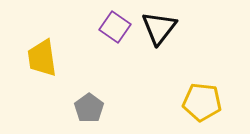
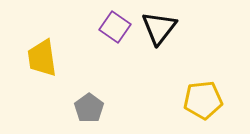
yellow pentagon: moved 1 px right, 2 px up; rotated 12 degrees counterclockwise
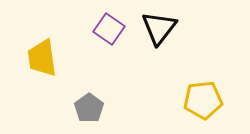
purple square: moved 6 px left, 2 px down
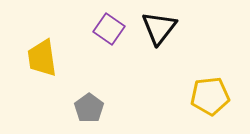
yellow pentagon: moved 7 px right, 4 px up
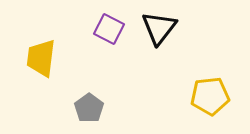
purple square: rotated 8 degrees counterclockwise
yellow trapezoid: moved 1 px left; rotated 15 degrees clockwise
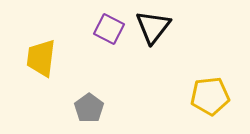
black triangle: moved 6 px left, 1 px up
